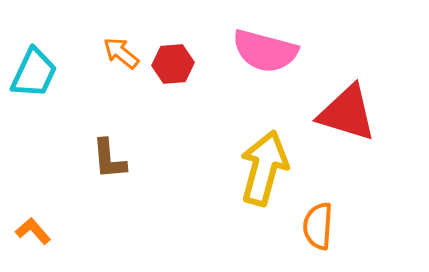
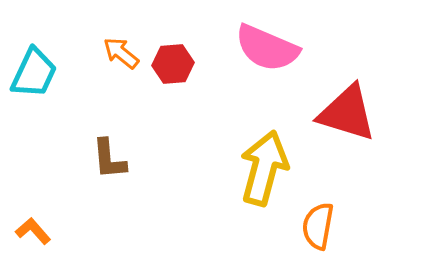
pink semicircle: moved 2 px right, 3 px up; rotated 8 degrees clockwise
orange semicircle: rotated 6 degrees clockwise
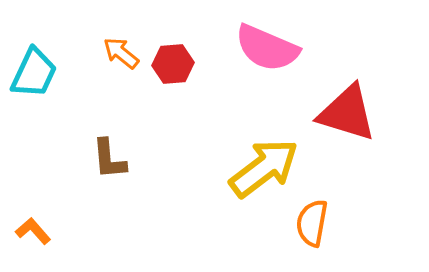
yellow arrow: rotated 38 degrees clockwise
orange semicircle: moved 6 px left, 3 px up
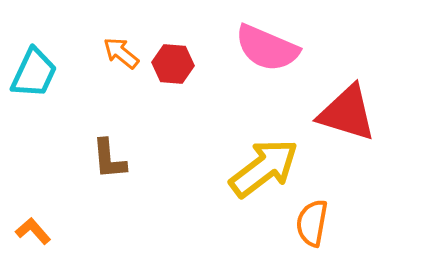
red hexagon: rotated 9 degrees clockwise
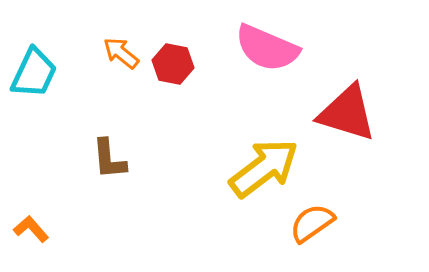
red hexagon: rotated 6 degrees clockwise
orange semicircle: rotated 45 degrees clockwise
orange L-shape: moved 2 px left, 2 px up
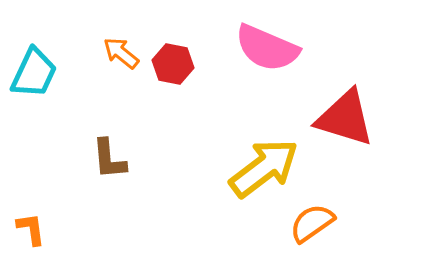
red triangle: moved 2 px left, 5 px down
orange L-shape: rotated 33 degrees clockwise
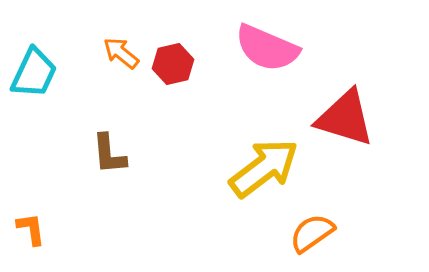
red hexagon: rotated 24 degrees counterclockwise
brown L-shape: moved 5 px up
orange semicircle: moved 10 px down
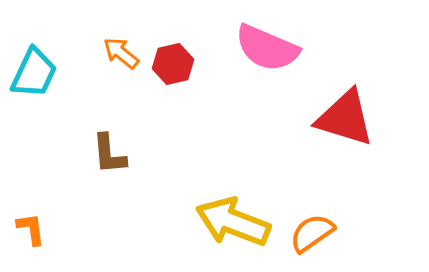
yellow arrow: moved 31 px left, 54 px down; rotated 122 degrees counterclockwise
